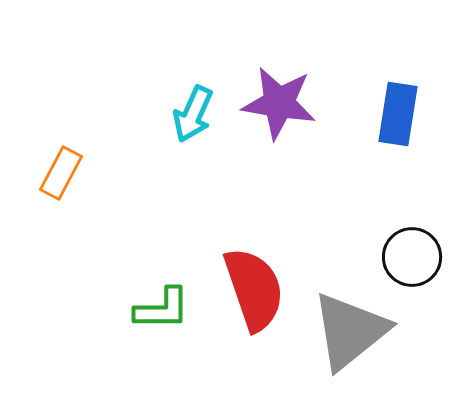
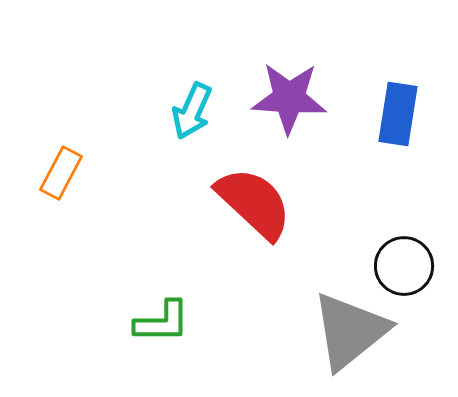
purple star: moved 10 px right, 5 px up; rotated 6 degrees counterclockwise
cyan arrow: moved 1 px left, 3 px up
black circle: moved 8 px left, 9 px down
red semicircle: moved 86 px up; rotated 28 degrees counterclockwise
green L-shape: moved 13 px down
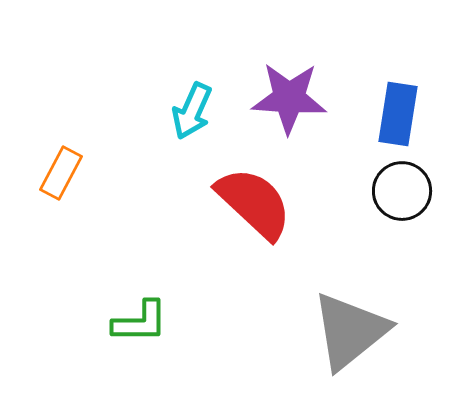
black circle: moved 2 px left, 75 px up
green L-shape: moved 22 px left
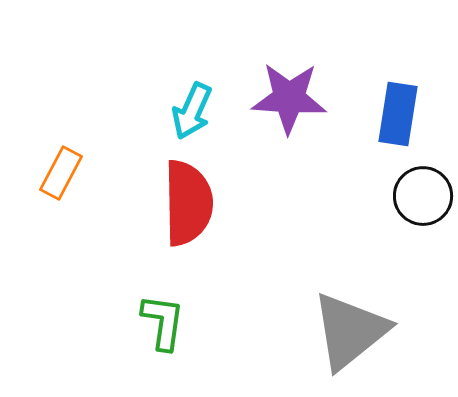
black circle: moved 21 px right, 5 px down
red semicircle: moved 66 px left; rotated 46 degrees clockwise
green L-shape: moved 23 px right; rotated 82 degrees counterclockwise
